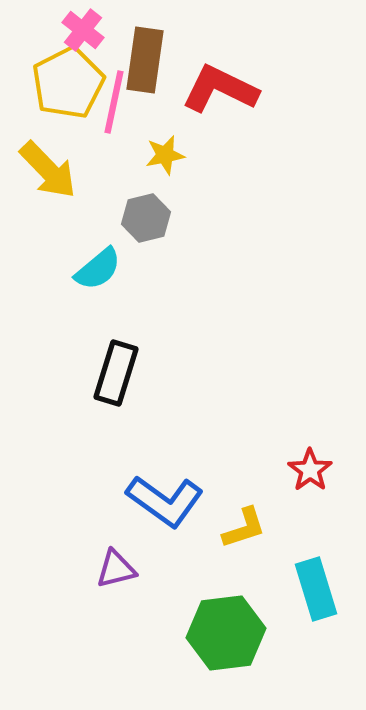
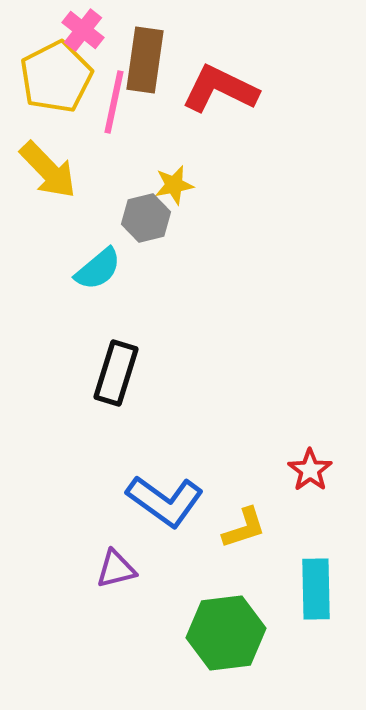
yellow pentagon: moved 12 px left, 6 px up
yellow star: moved 9 px right, 30 px down
cyan rectangle: rotated 16 degrees clockwise
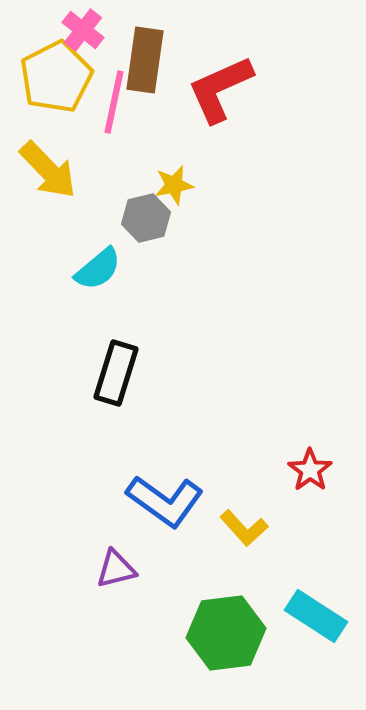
red L-shape: rotated 50 degrees counterclockwise
yellow L-shape: rotated 66 degrees clockwise
cyan rectangle: moved 27 px down; rotated 56 degrees counterclockwise
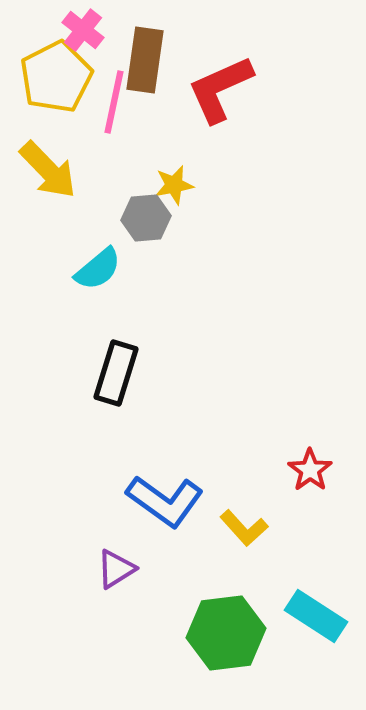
gray hexagon: rotated 9 degrees clockwise
purple triangle: rotated 18 degrees counterclockwise
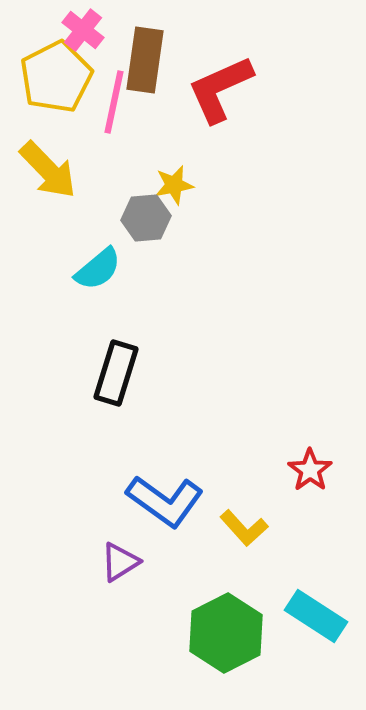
purple triangle: moved 4 px right, 7 px up
green hexagon: rotated 20 degrees counterclockwise
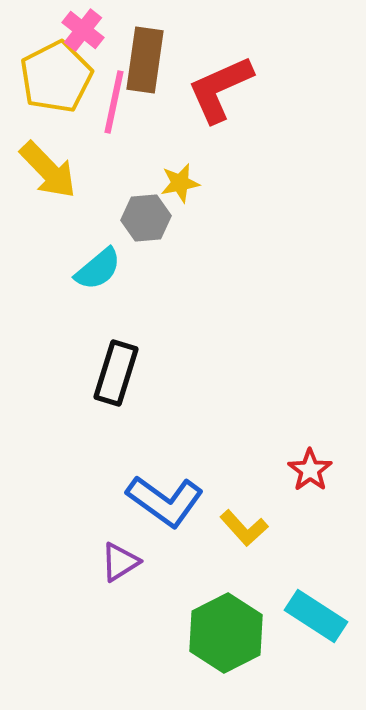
yellow star: moved 6 px right, 2 px up
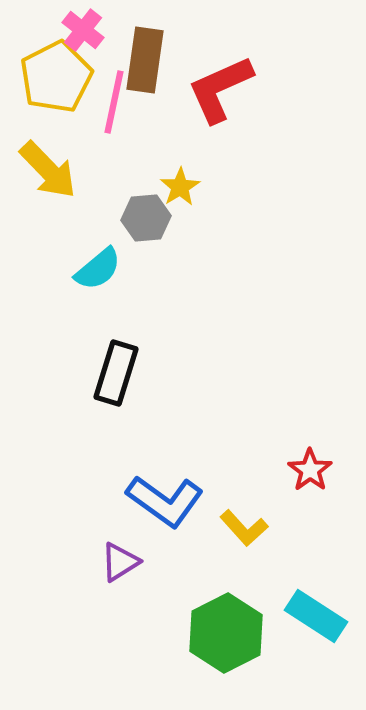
yellow star: moved 4 px down; rotated 21 degrees counterclockwise
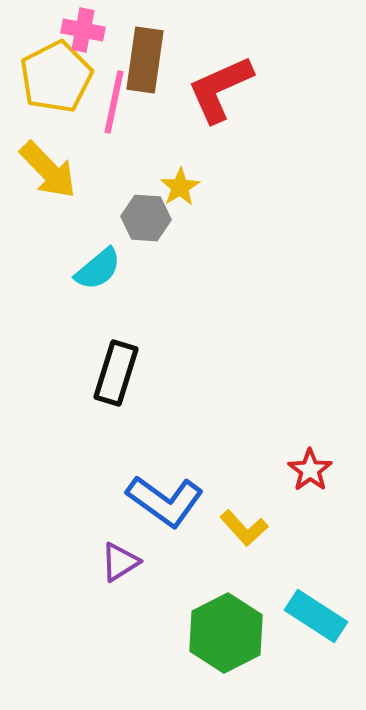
pink cross: rotated 27 degrees counterclockwise
gray hexagon: rotated 9 degrees clockwise
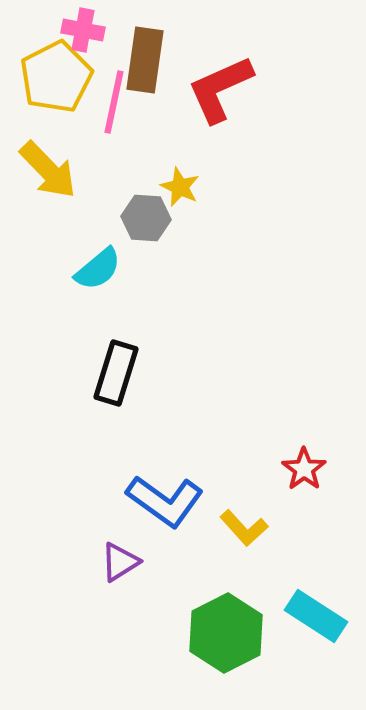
yellow star: rotated 15 degrees counterclockwise
red star: moved 6 px left, 1 px up
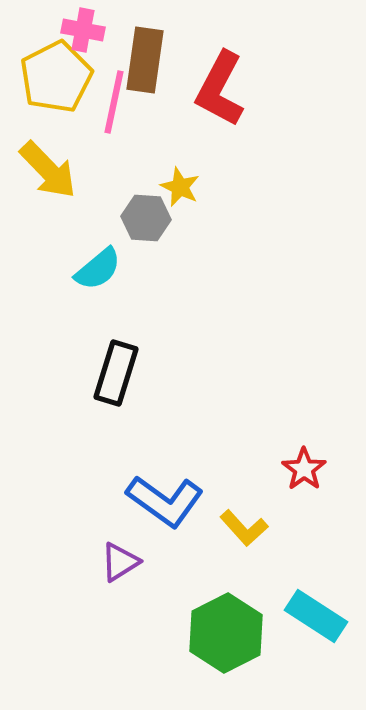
red L-shape: rotated 38 degrees counterclockwise
